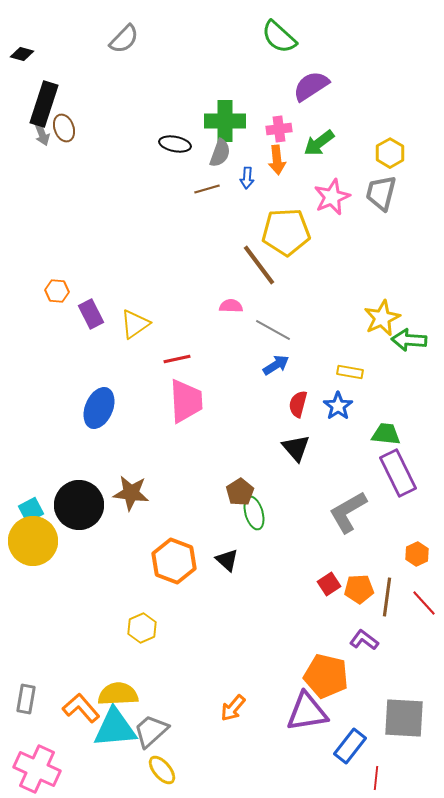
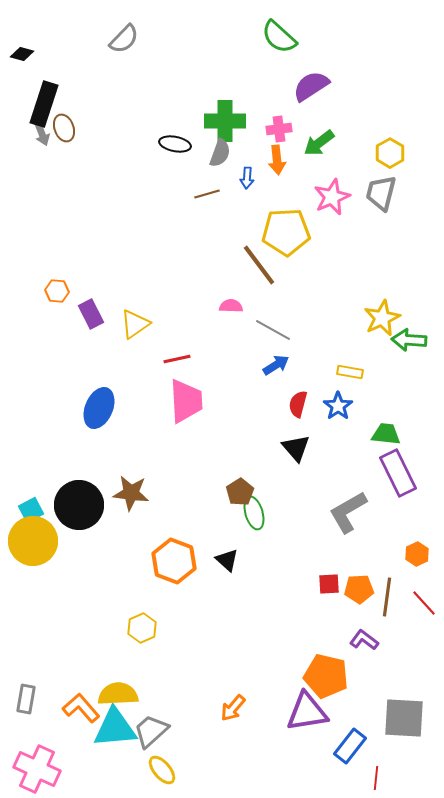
brown line at (207, 189): moved 5 px down
red square at (329, 584): rotated 30 degrees clockwise
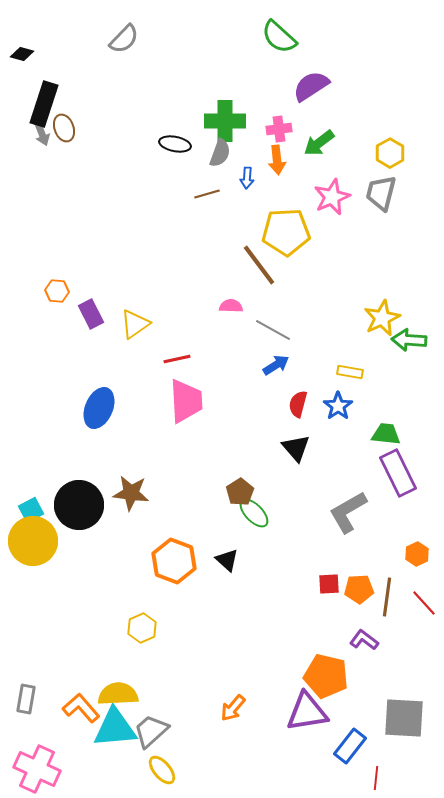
green ellipse at (254, 513): rotated 28 degrees counterclockwise
